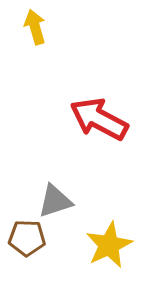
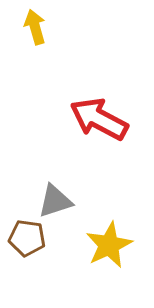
brown pentagon: rotated 6 degrees clockwise
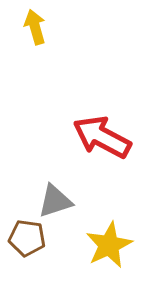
red arrow: moved 3 px right, 18 px down
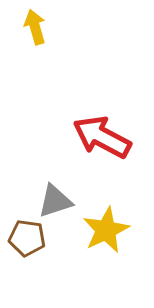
yellow star: moved 3 px left, 15 px up
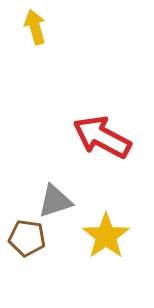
yellow star: moved 6 px down; rotated 9 degrees counterclockwise
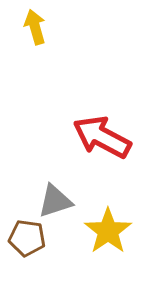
yellow star: moved 2 px right, 5 px up
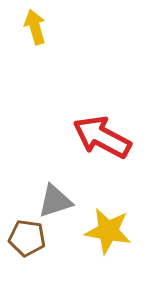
yellow star: rotated 27 degrees counterclockwise
